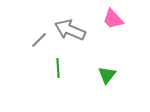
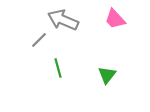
pink trapezoid: moved 2 px right
gray arrow: moved 7 px left, 10 px up
green line: rotated 12 degrees counterclockwise
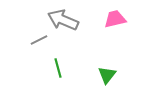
pink trapezoid: rotated 120 degrees clockwise
gray line: rotated 18 degrees clockwise
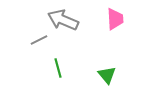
pink trapezoid: rotated 100 degrees clockwise
green triangle: rotated 18 degrees counterclockwise
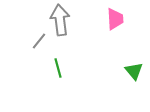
gray arrow: moved 3 px left; rotated 60 degrees clockwise
gray line: moved 1 px down; rotated 24 degrees counterclockwise
green triangle: moved 27 px right, 4 px up
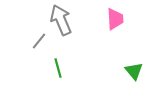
gray arrow: moved 1 px right; rotated 16 degrees counterclockwise
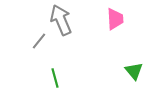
green line: moved 3 px left, 10 px down
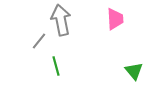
gray arrow: rotated 12 degrees clockwise
green line: moved 1 px right, 12 px up
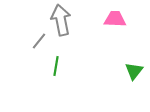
pink trapezoid: rotated 85 degrees counterclockwise
green line: rotated 24 degrees clockwise
green triangle: rotated 18 degrees clockwise
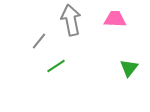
gray arrow: moved 10 px right
green line: rotated 48 degrees clockwise
green triangle: moved 5 px left, 3 px up
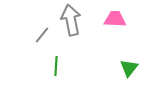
gray line: moved 3 px right, 6 px up
green line: rotated 54 degrees counterclockwise
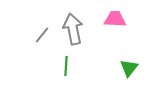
gray arrow: moved 2 px right, 9 px down
green line: moved 10 px right
